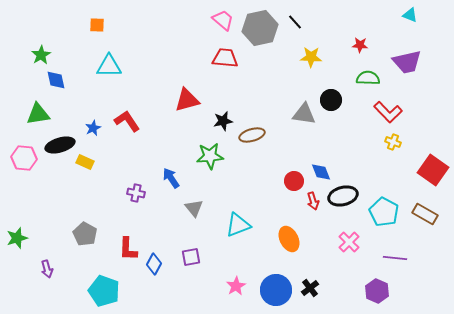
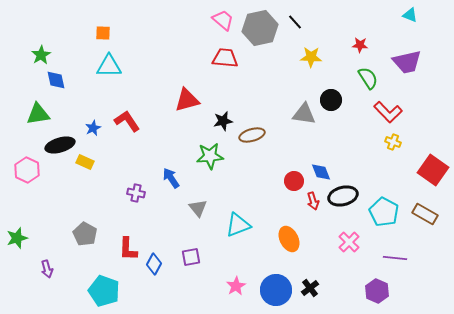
orange square at (97, 25): moved 6 px right, 8 px down
green semicircle at (368, 78): rotated 55 degrees clockwise
pink hexagon at (24, 158): moved 3 px right, 12 px down; rotated 20 degrees clockwise
gray triangle at (194, 208): moved 4 px right
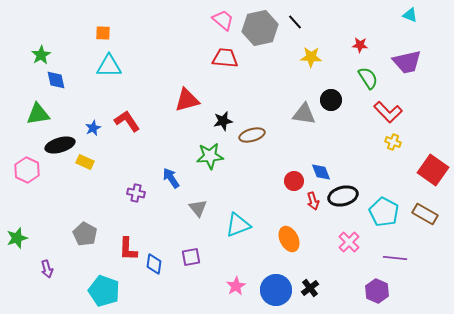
blue diamond at (154, 264): rotated 20 degrees counterclockwise
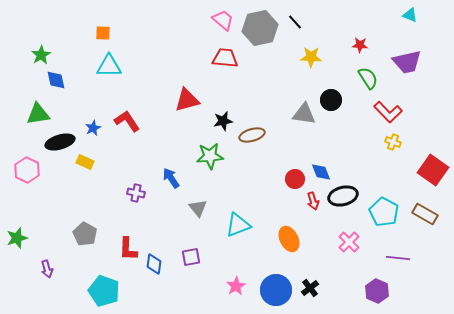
black ellipse at (60, 145): moved 3 px up
red circle at (294, 181): moved 1 px right, 2 px up
purple line at (395, 258): moved 3 px right
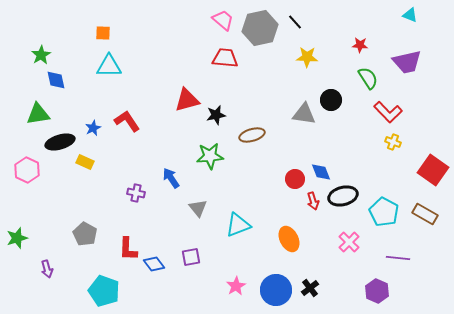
yellow star at (311, 57): moved 4 px left
black star at (223, 121): moved 7 px left, 6 px up
blue diamond at (154, 264): rotated 45 degrees counterclockwise
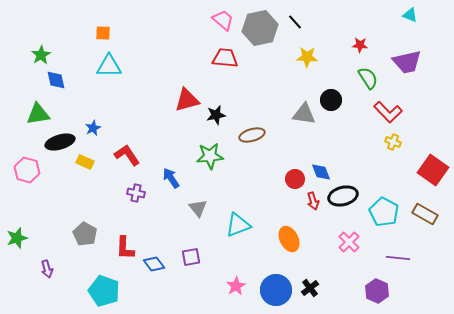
red L-shape at (127, 121): moved 34 px down
pink hexagon at (27, 170): rotated 10 degrees counterclockwise
red L-shape at (128, 249): moved 3 px left, 1 px up
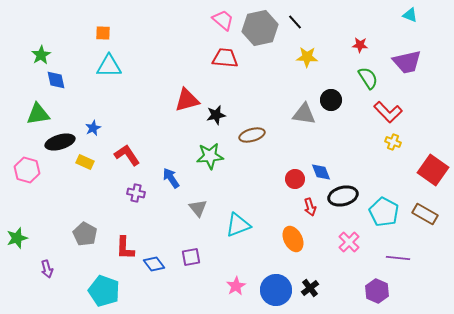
red arrow at (313, 201): moved 3 px left, 6 px down
orange ellipse at (289, 239): moved 4 px right
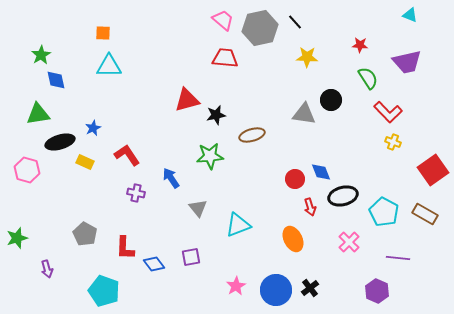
red square at (433, 170): rotated 20 degrees clockwise
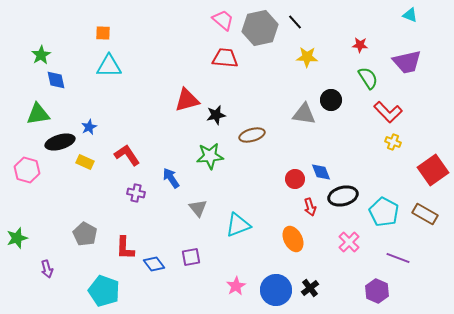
blue star at (93, 128): moved 4 px left, 1 px up
purple line at (398, 258): rotated 15 degrees clockwise
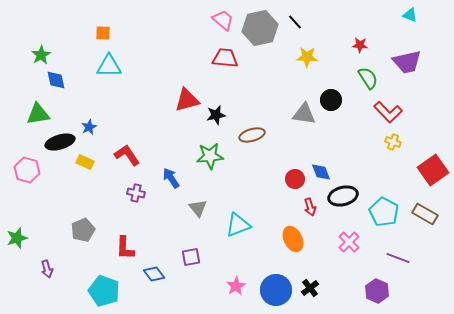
gray pentagon at (85, 234): moved 2 px left, 4 px up; rotated 20 degrees clockwise
blue diamond at (154, 264): moved 10 px down
